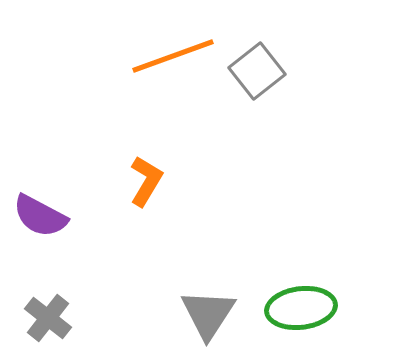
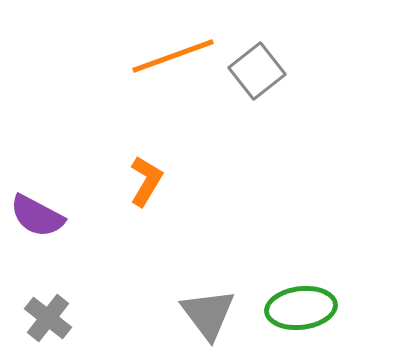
purple semicircle: moved 3 px left
gray triangle: rotated 10 degrees counterclockwise
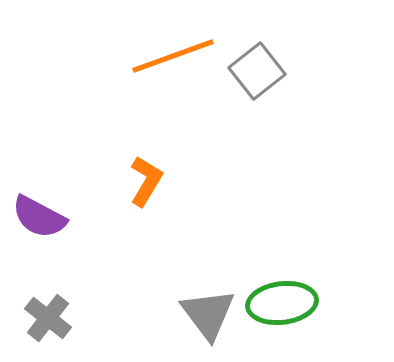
purple semicircle: moved 2 px right, 1 px down
green ellipse: moved 19 px left, 5 px up
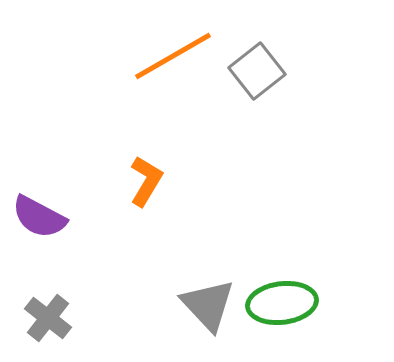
orange line: rotated 10 degrees counterclockwise
gray triangle: moved 9 px up; rotated 6 degrees counterclockwise
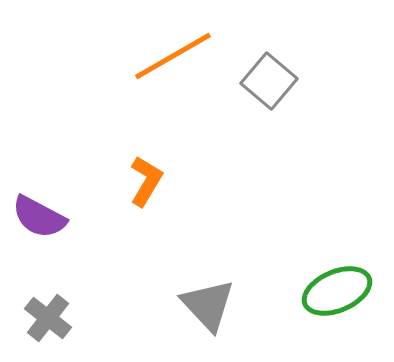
gray square: moved 12 px right, 10 px down; rotated 12 degrees counterclockwise
green ellipse: moved 55 px right, 12 px up; rotated 16 degrees counterclockwise
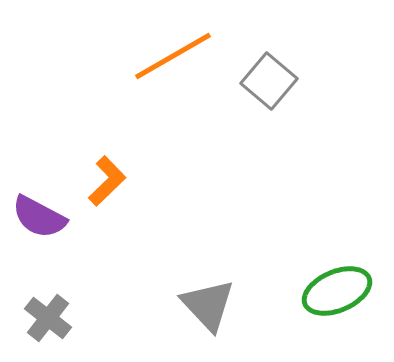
orange L-shape: moved 39 px left; rotated 15 degrees clockwise
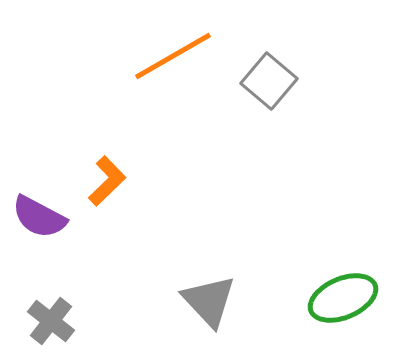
green ellipse: moved 6 px right, 7 px down
gray triangle: moved 1 px right, 4 px up
gray cross: moved 3 px right, 3 px down
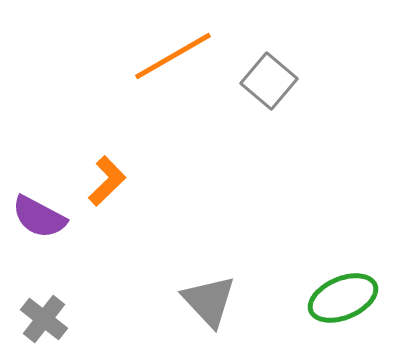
gray cross: moved 7 px left, 2 px up
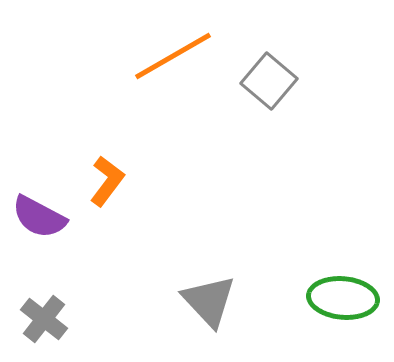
orange L-shape: rotated 9 degrees counterclockwise
green ellipse: rotated 28 degrees clockwise
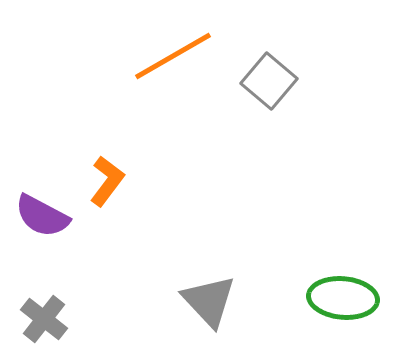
purple semicircle: moved 3 px right, 1 px up
